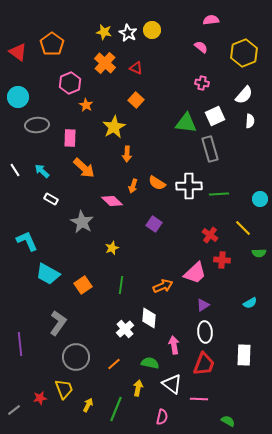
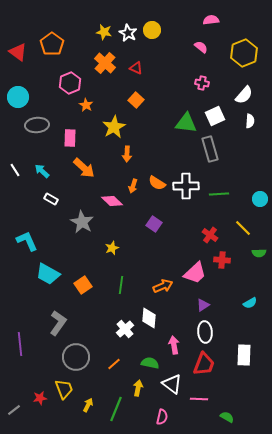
white cross at (189, 186): moved 3 px left
green semicircle at (228, 421): moved 1 px left, 4 px up
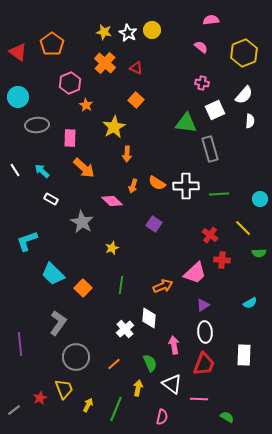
white square at (215, 116): moved 6 px up
cyan L-shape at (27, 241): rotated 85 degrees counterclockwise
cyan trapezoid at (48, 274): moved 5 px right; rotated 15 degrees clockwise
orange square at (83, 285): moved 3 px down; rotated 12 degrees counterclockwise
green semicircle at (150, 363): rotated 54 degrees clockwise
red star at (40, 398): rotated 16 degrees counterclockwise
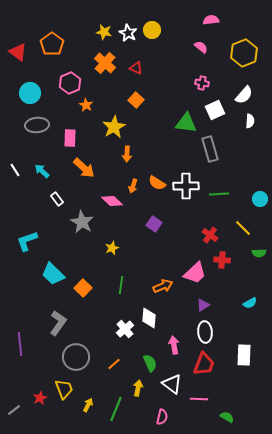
cyan circle at (18, 97): moved 12 px right, 4 px up
white rectangle at (51, 199): moved 6 px right; rotated 24 degrees clockwise
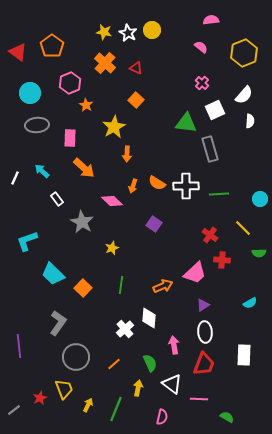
orange pentagon at (52, 44): moved 2 px down
pink cross at (202, 83): rotated 32 degrees clockwise
white line at (15, 170): moved 8 px down; rotated 56 degrees clockwise
purple line at (20, 344): moved 1 px left, 2 px down
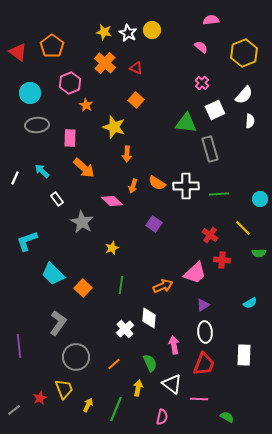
yellow star at (114, 127): rotated 25 degrees counterclockwise
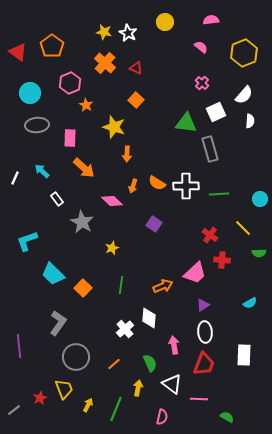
yellow circle at (152, 30): moved 13 px right, 8 px up
white square at (215, 110): moved 1 px right, 2 px down
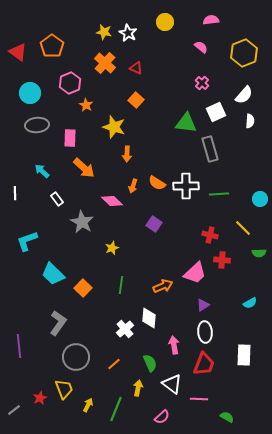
white line at (15, 178): moved 15 px down; rotated 24 degrees counterclockwise
red cross at (210, 235): rotated 21 degrees counterclockwise
pink semicircle at (162, 417): rotated 35 degrees clockwise
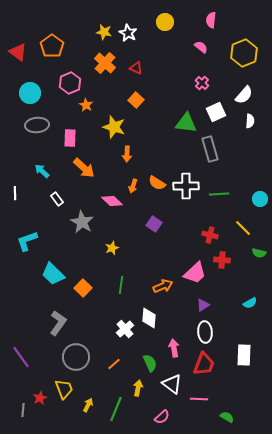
pink semicircle at (211, 20): rotated 77 degrees counterclockwise
green semicircle at (259, 253): rotated 16 degrees clockwise
pink arrow at (174, 345): moved 3 px down
purple line at (19, 346): moved 2 px right, 11 px down; rotated 30 degrees counterclockwise
gray line at (14, 410): moved 9 px right; rotated 48 degrees counterclockwise
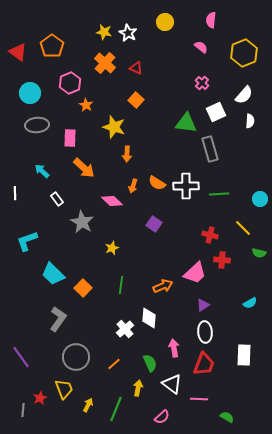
gray L-shape at (58, 323): moved 4 px up
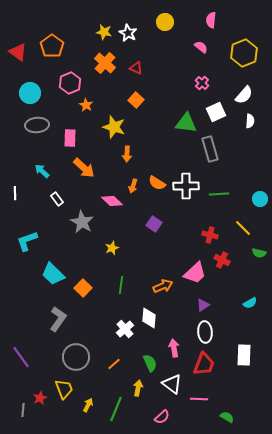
red cross at (222, 260): rotated 21 degrees clockwise
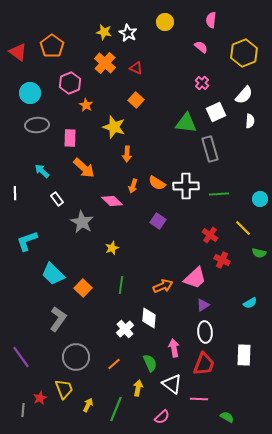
purple square at (154, 224): moved 4 px right, 3 px up
red cross at (210, 235): rotated 21 degrees clockwise
pink trapezoid at (195, 273): moved 5 px down
